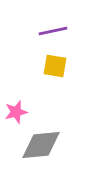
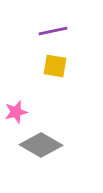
gray diamond: rotated 36 degrees clockwise
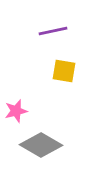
yellow square: moved 9 px right, 5 px down
pink star: moved 1 px up
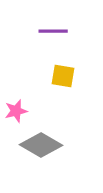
purple line: rotated 12 degrees clockwise
yellow square: moved 1 px left, 5 px down
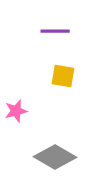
purple line: moved 2 px right
gray diamond: moved 14 px right, 12 px down
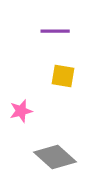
pink star: moved 5 px right
gray diamond: rotated 12 degrees clockwise
